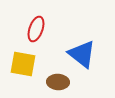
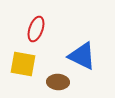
blue triangle: moved 2 px down; rotated 12 degrees counterclockwise
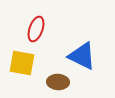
yellow square: moved 1 px left, 1 px up
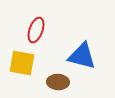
red ellipse: moved 1 px down
blue triangle: rotated 12 degrees counterclockwise
